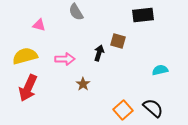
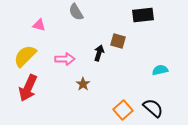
yellow semicircle: rotated 30 degrees counterclockwise
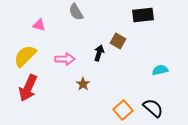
brown square: rotated 14 degrees clockwise
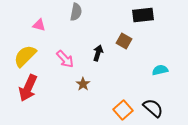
gray semicircle: rotated 138 degrees counterclockwise
brown square: moved 6 px right
black arrow: moved 1 px left
pink arrow: rotated 48 degrees clockwise
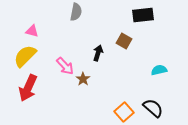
pink triangle: moved 7 px left, 6 px down
pink arrow: moved 7 px down
cyan semicircle: moved 1 px left
brown star: moved 5 px up
orange square: moved 1 px right, 2 px down
